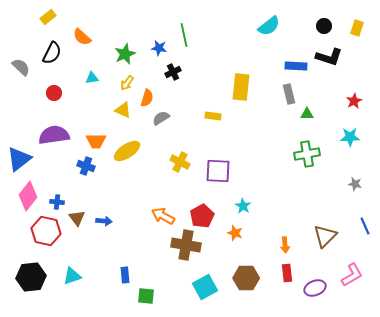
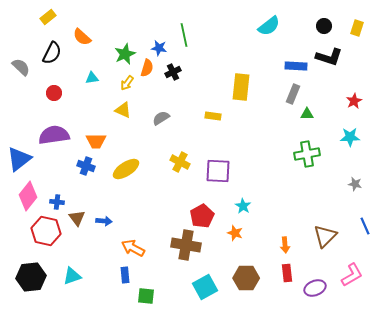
gray rectangle at (289, 94): moved 4 px right; rotated 36 degrees clockwise
orange semicircle at (147, 98): moved 30 px up
yellow ellipse at (127, 151): moved 1 px left, 18 px down
orange arrow at (163, 216): moved 30 px left, 32 px down
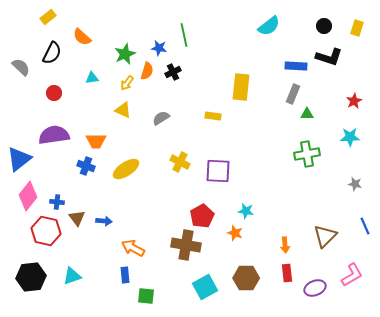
orange semicircle at (147, 68): moved 3 px down
cyan star at (243, 206): moved 3 px right, 5 px down; rotated 21 degrees counterclockwise
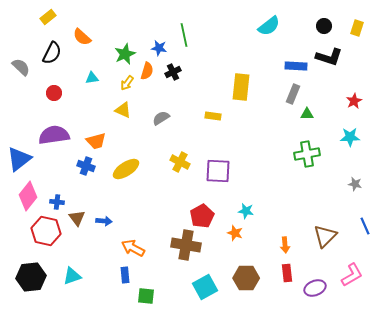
orange trapezoid at (96, 141): rotated 15 degrees counterclockwise
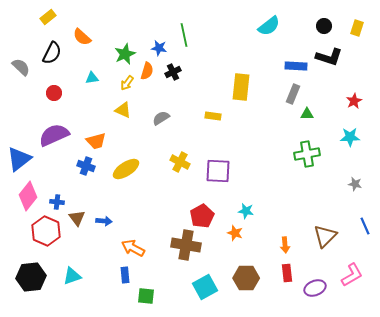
purple semicircle at (54, 135): rotated 16 degrees counterclockwise
red hexagon at (46, 231): rotated 12 degrees clockwise
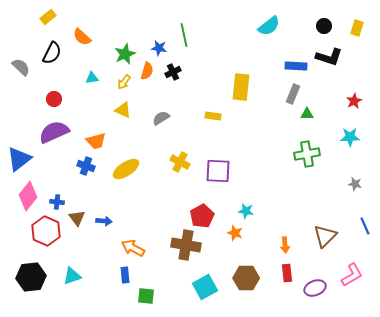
yellow arrow at (127, 83): moved 3 px left, 1 px up
red circle at (54, 93): moved 6 px down
purple semicircle at (54, 135): moved 3 px up
